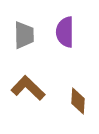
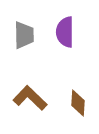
brown L-shape: moved 2 px right, 10 px down
brown diamond: moved 2 px down
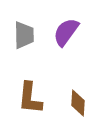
purple semicircle: moved 1 px right; rotated 36 degrees clockwise
brown L-shape: rotated 128 degrees counterclockwise
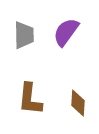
brown L-shape: moved 1 px down
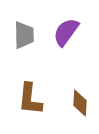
brown diamond: moved 2 px right
